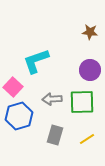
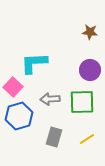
cyan L-shape: moved 2 px left, 2 px down; rotated 16 degrees clockwise
gray arrow: moved 2 px left
gray rectangle: moved 1 px left, 2 px down
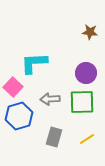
purple circle: moved 4 px left, 3 px down
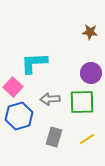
purple circle: moved 5 px right
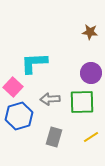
yellow line: moved 4 px right, 2 px up
